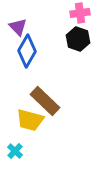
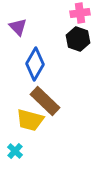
blue diamond: moved 8 px right, 13 px down
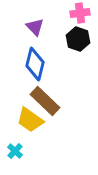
purple triangle: moved 17 px right
blue diamond: rotated 16 degrees counterclockwise
yellow trapezoid: rotated 20 degrees clockwise
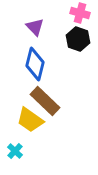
pink cross: rotated 24 degrees clockwise
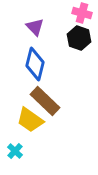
pink cross: moved 2 px right
black hexagon: moved 1 px right, 1 px up
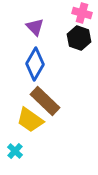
blue diamond: rotated 16 degrees clockwise
